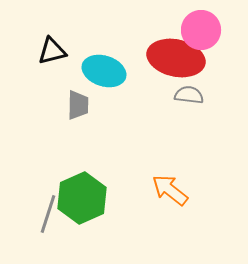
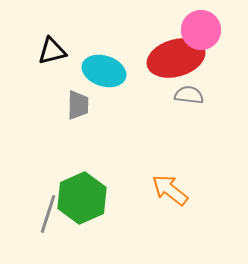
red ellipse: rotated 28 degrees counterclockwise
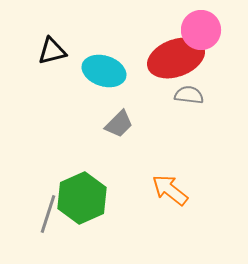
red ellipse: rotated 4 degrees counterclockwise
gray trapezoid: moved 41 px right, 19 px down; rotated 44 degrees clockwise
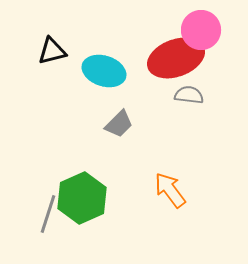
orange arrow: rotated 15 degrees clockwise
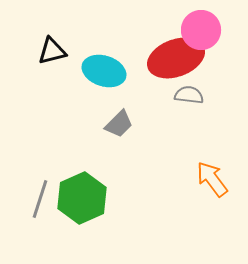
orange arrow: moved 42 px right, 11 px up
gray line: moved 8 px left, 15 px up
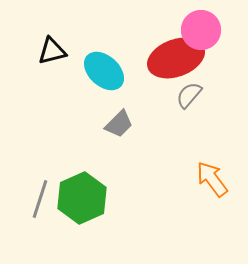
cyan ellipse: rotated 24 degrees clockwise
gray semicircle: rotated 56 degrees counterclockwise
